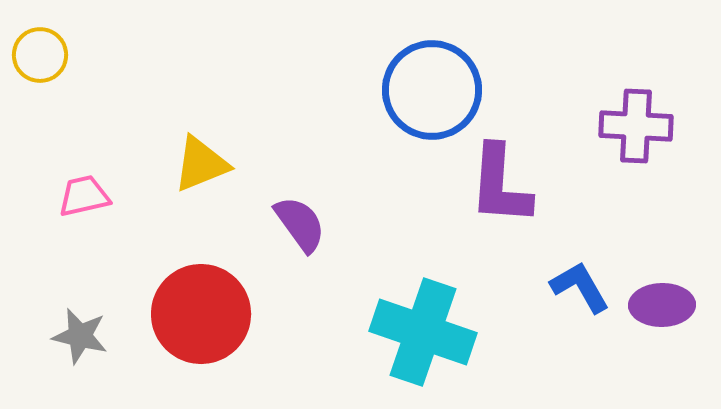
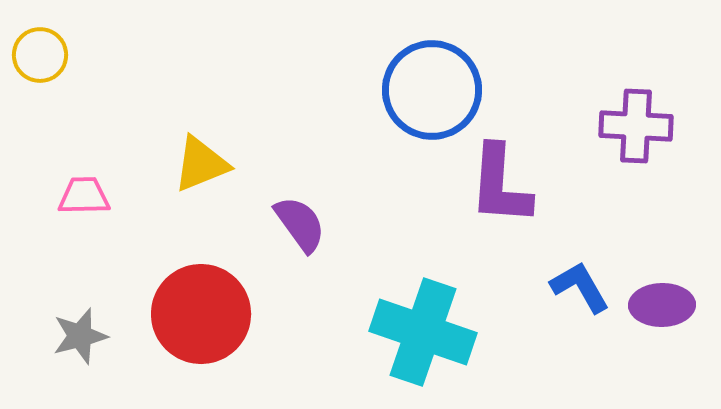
pink trapezoid: rotated 12 degrees clockwise
gray star: rotated 28 degrees counterclockwise
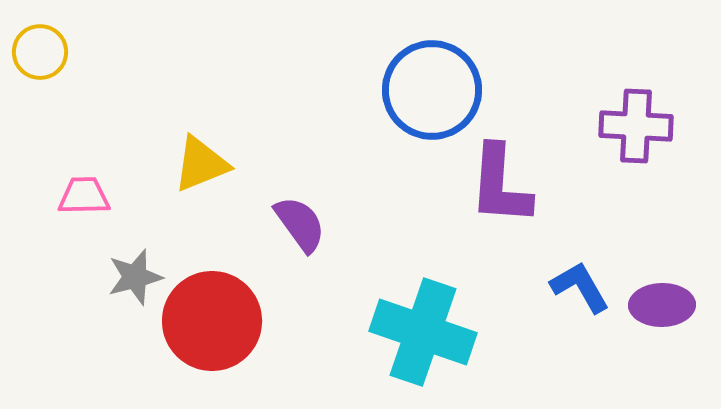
yellow circle: moved 3 px up
red circle: moved 11 px right, 7 px down
gray star: moved 55 px right, 59 px up
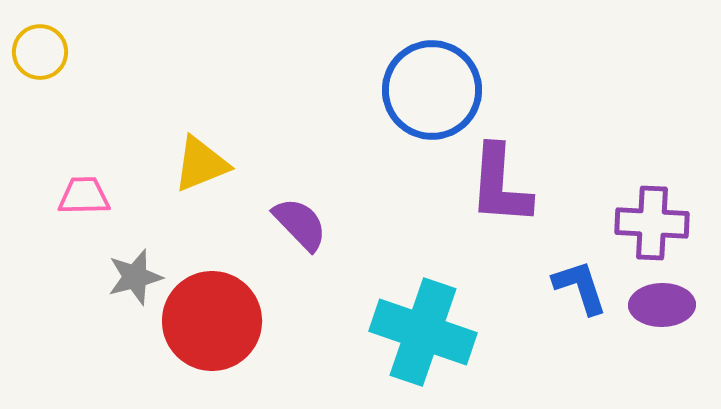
purple cross: moved 16 px right, 97 px down
purple semicircle: rotated 8 degrees counterclockwise
blue L-shape: rotated 12 degrees clockwise
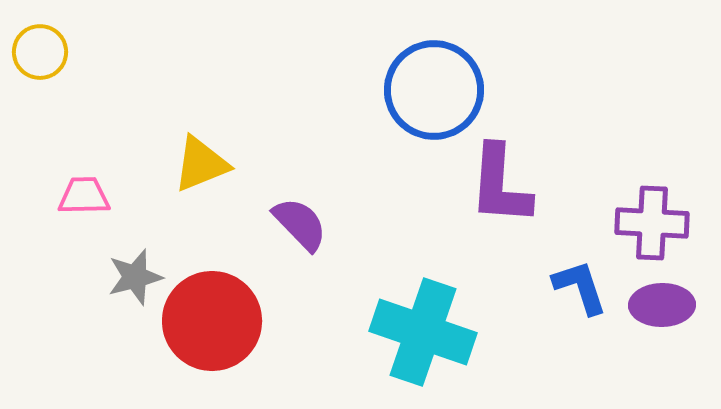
blue circle: moved 2 px right
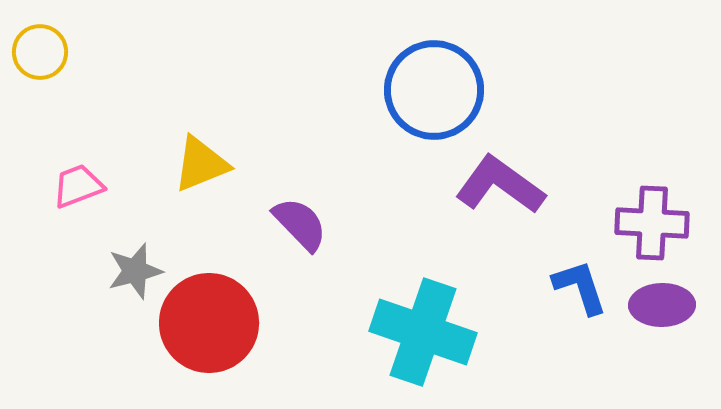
purple L-shape: rotated 122 degrees clockwise
pink trapezoid: moved 6 px left, 10 px up; rotated 20 degrees counterclockwise
gray star: moved 6 px up
red circle: moved 3 px left, 2 px down
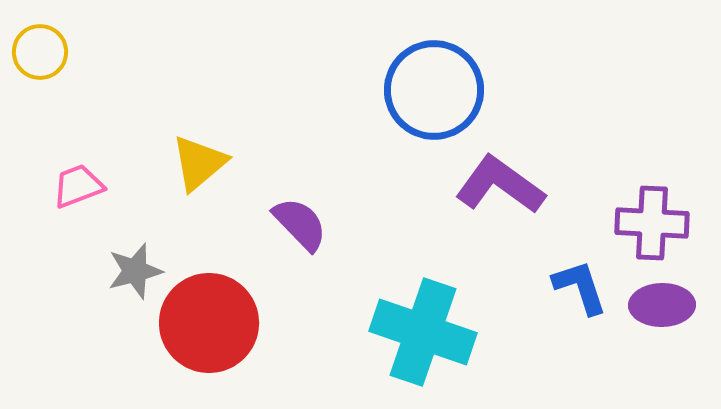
yellow triangle: moved 2 px left, 1 px up; rotated 18 degrees counterclockwise
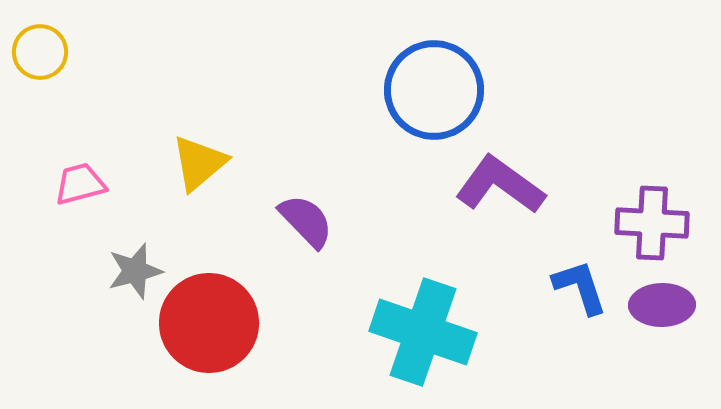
pink trapezoid: moved 2 px right, 2 px up; rotated 6 degrees clockwise
purple semicircle: moved 6 px right, 3 px up
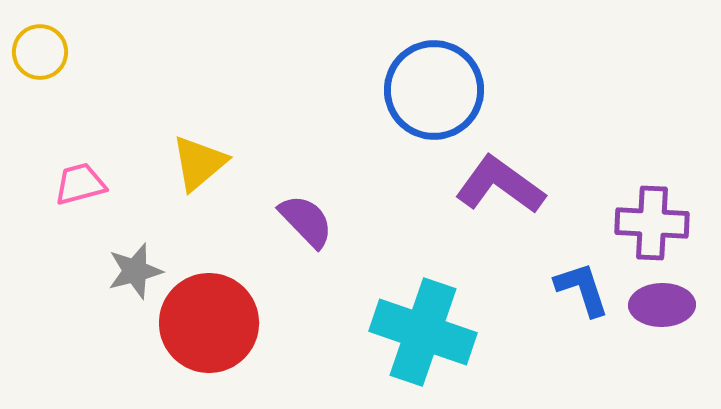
blue L-shape: moved 2 px right, 2 px down
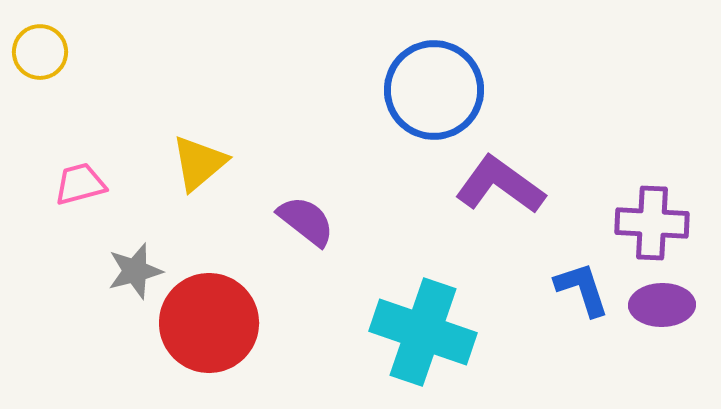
purple semicircle: rotated 8 degrees counterclockwise
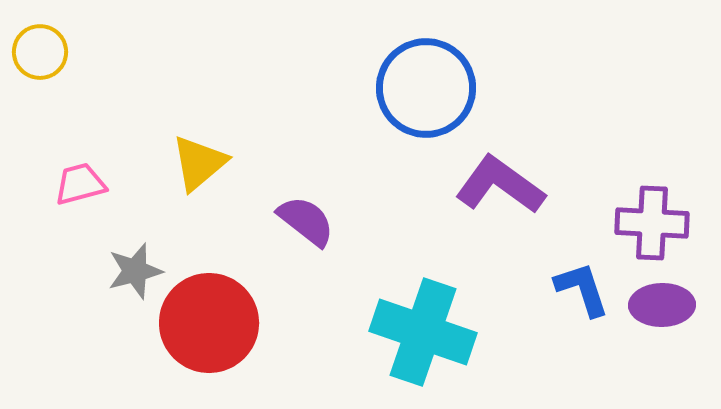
blue circle: moved 8 px left, 2 px up
